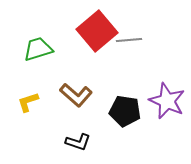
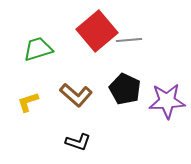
purple star: rotated 27 degrees counterclockwise
black pentagon: moved 22 px up; rotated 16 degrees clockwise
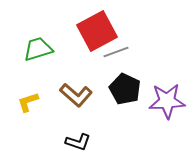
red square: rotated 12 degrees clockwise
gray line: moved 13 px left, 12 px down; rotated 15 degrees counterclockwise
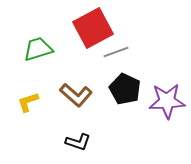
red square: moved 4 px left, 3 px up
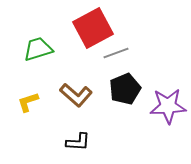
gray line: moved 1 px down
black pentagon: rotated 24 degrees clockwise
purple star: moved 1 px right, 5 px down
black L-shape: rotated 15 degrees counterclockwise
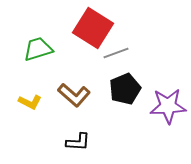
red square: rotated 30 degrees counterclockwise
brown L-shape: moved 2 px left
yellow L-shape: moved 2 px right; rotated 135 degrees counterclockwise
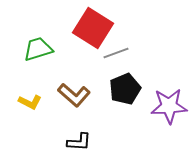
purple star: moved 1 px right
black L-shape: moved 1 px right
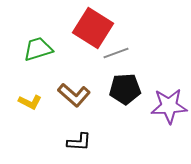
black pentagon: rotated 20 degrees clockwise
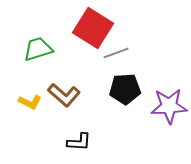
brown L-shape: moved 10 px left
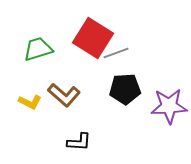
red square: moved 10 px down
